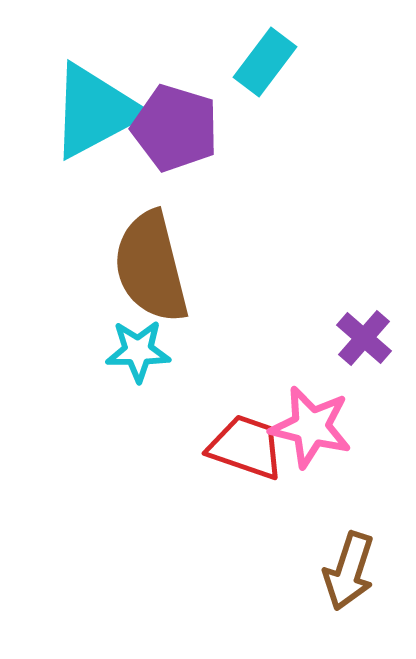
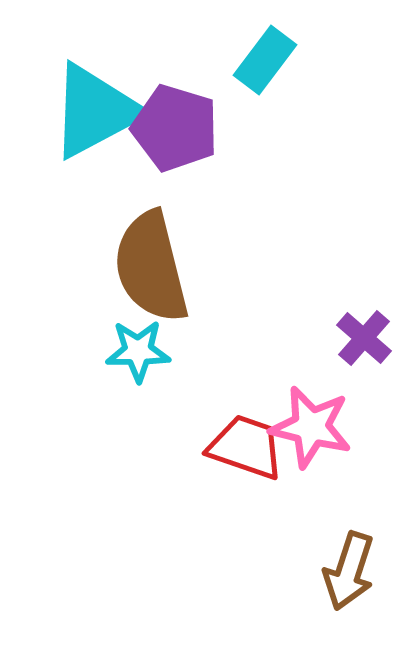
cyan rectangle: moved 2 px up
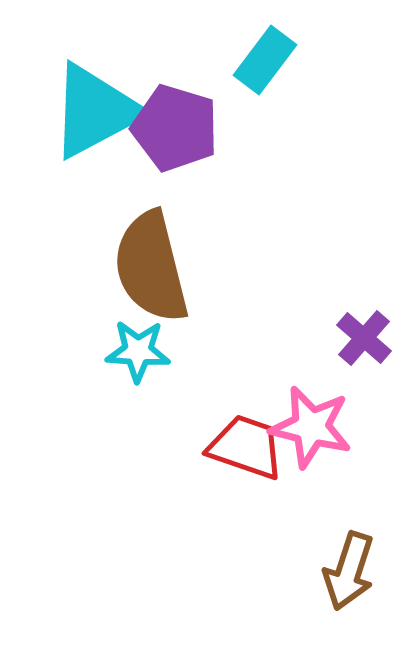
cyan star: rotated 4 degrees clockwise
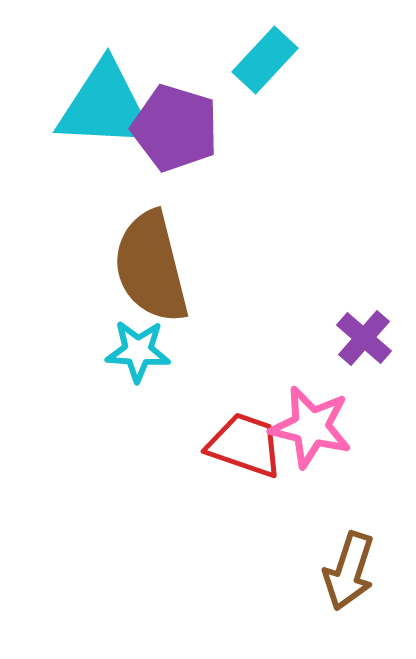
cyan rectangle: rotated 6 degrees clockwise
cyan triangle: moved 10 px right, 5 px up; rotated 31 degrees clockwise
red trapezoid: moved 1 px left, 2 px up
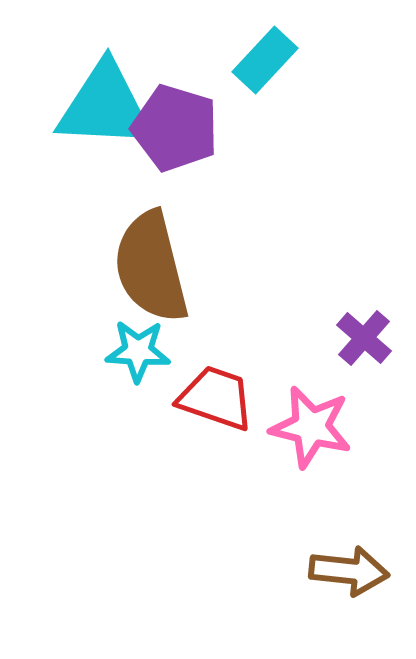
red trapezoid: moved 29 px left, 47 px up
brown arrow: rotated 102 degrees counterclockwise
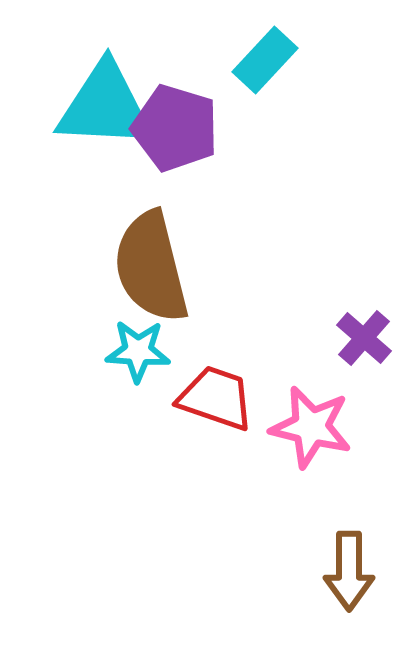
brown arrow: rotated 84 degrees clockwise
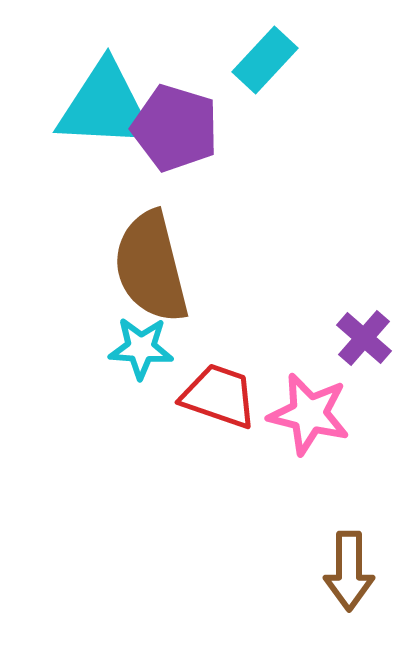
cyan star: moved 3 px right, 3 px up
red trapezoid: moved 3 px right, 2 px up
pink star: moved 2 px left, 13 px up
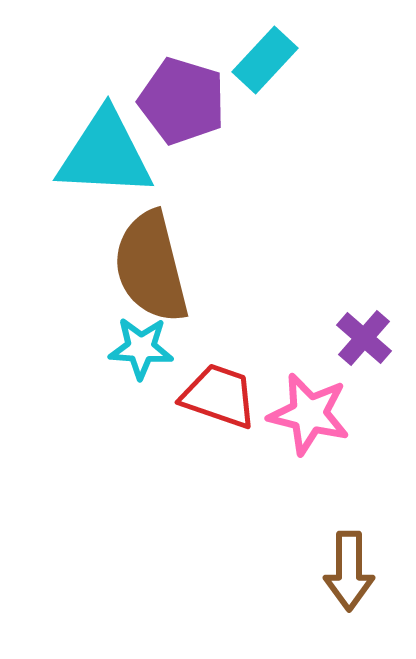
cyan triangle: moved 48 px down
purple pentagon: moved 7 px right, 27 px up
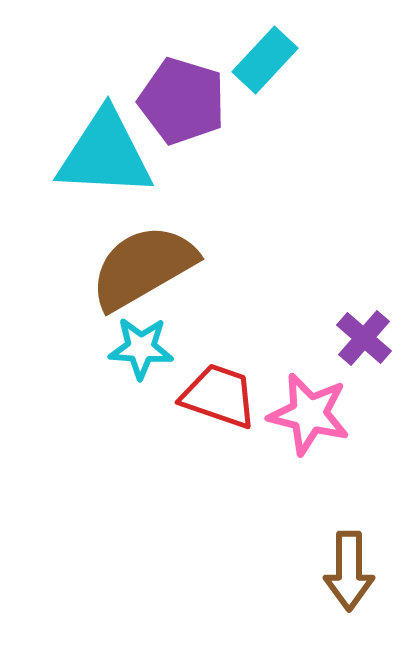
brown semicircle: moved 8 px left; rotated 74 degrees clockwise
